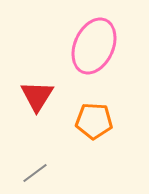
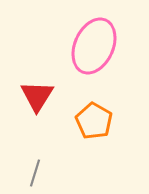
orange pentagon: rotated 27 degrees clockwise
gray line: rotated 36 degrees counterclockwise
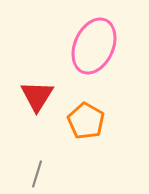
orange pentagon: moved 8 px left
gray line: moved 2 px right, 1 px down
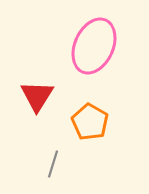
orange pentagon: moved 4 px right, 1 px down
gray line: moved 16 px right, 10 px up
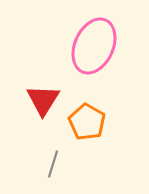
red triangle: moved 6 px right, 4 px down
orange pentagon: moved 3 px left
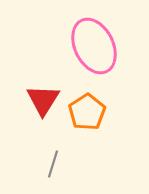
pink ellipse: rotated 50 degrees counterclockwise
orange pentagon: moved 10 px up; rotated 9 degrees clockwise
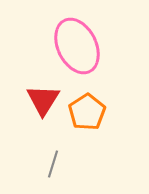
pink ellipse: moved 17 px left
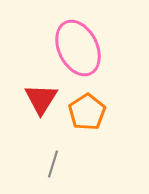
pink ellipse: moved 1 px right, 2 px down
red triangle: moved 2 px left, 1 px up
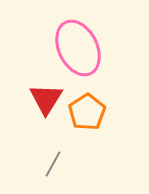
red triangle: moved 5 px right
gray line: rotated 12 degrees clockwise
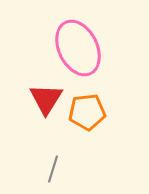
orange pentagon: rotated 27 degrees clockwise
gray line: moved 5 px down; rotated 12 degrees counterclockwise
